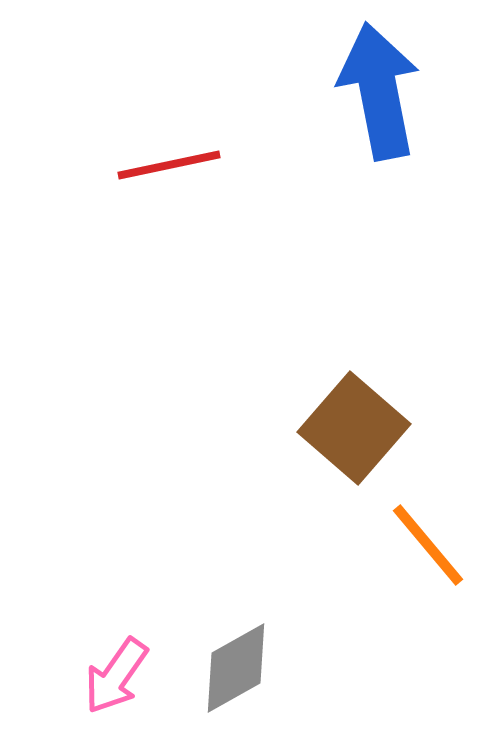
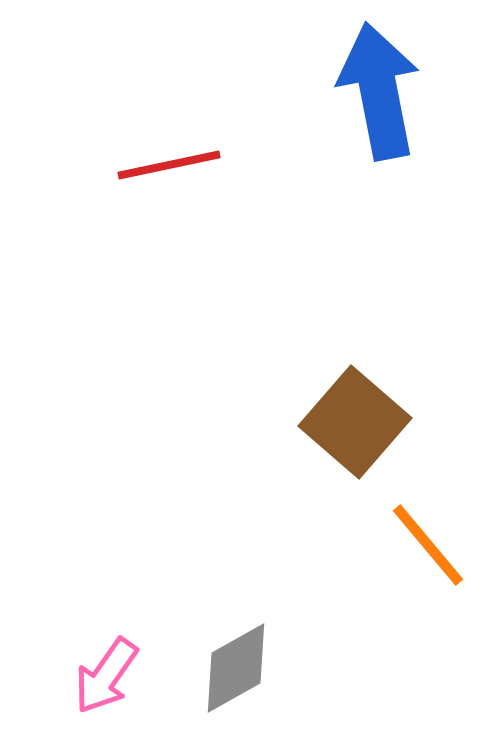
brown square: moved 1 px right, 6 px up
pink arrow: moved 10 px left
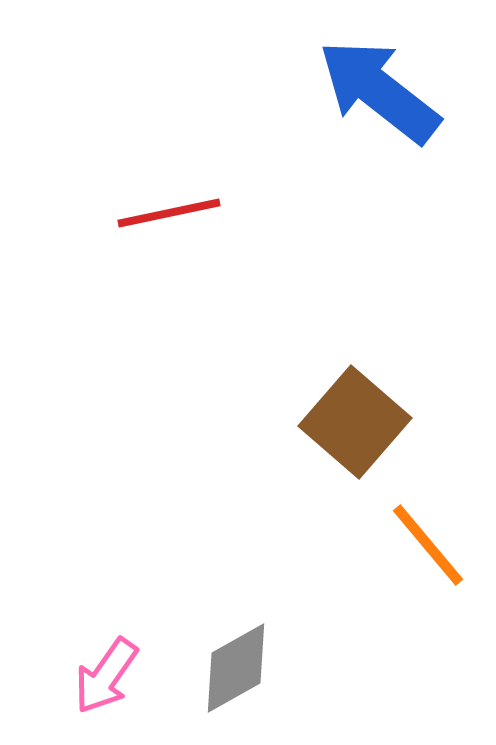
blue arrow: rotated 41 degrees counterclockwise
red line: moved 48 px down
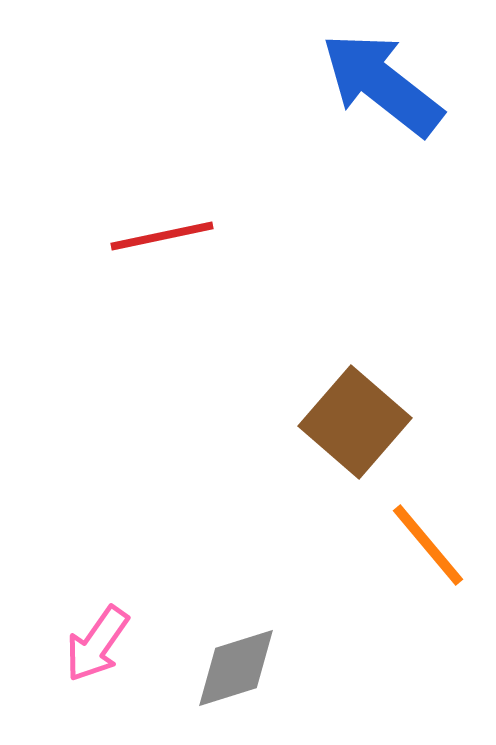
blue arrow: moved 3 px right, 7 px up
red line: moved 7 px left, 23 px down
gray diamond: rotated 12 degrees clockwise
pink arrow: moved 9 px left, 32 px up
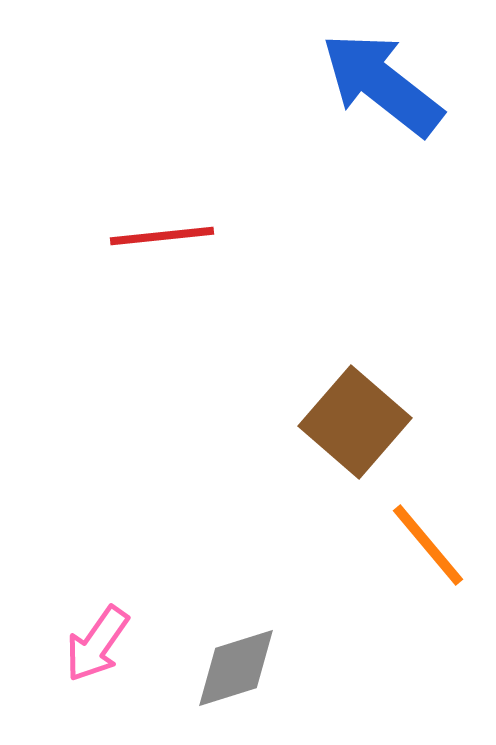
red line: rotated 6 degrees clockwise
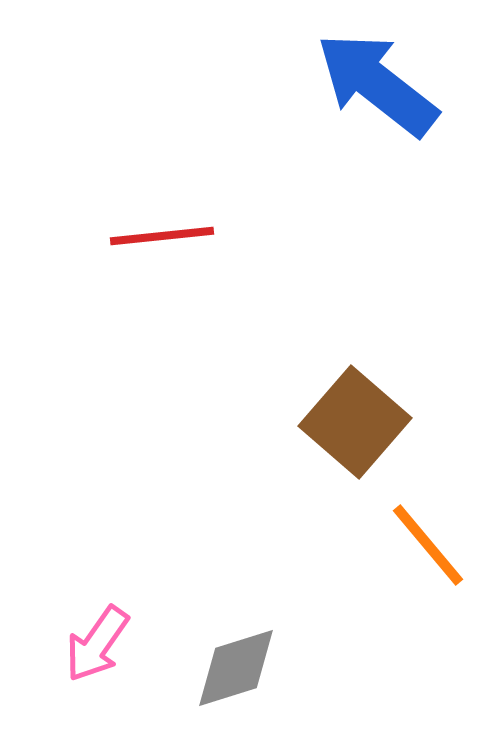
blue arrow: moved 5 px left
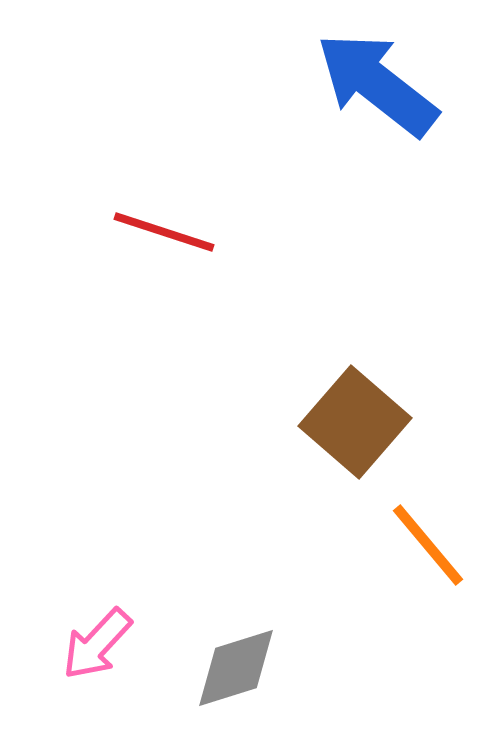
red line: moved 2 px right, 4 px up; rotated 24 degrees clockwise
pink arrow: rotated 8 degrees clockwise
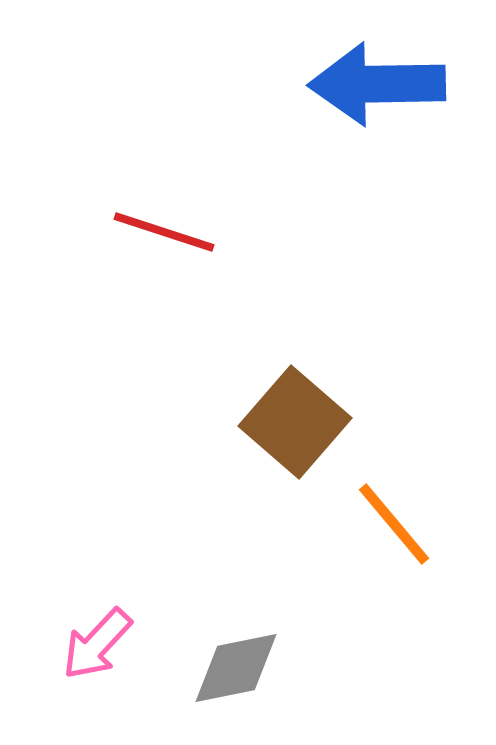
blue arrow: rotated 39 degrees counterclockwise
brown square: moved 60 px left
orange line: moved 34 px left, 21 px up
gray diamond: rotated 6 degrees clockwise
